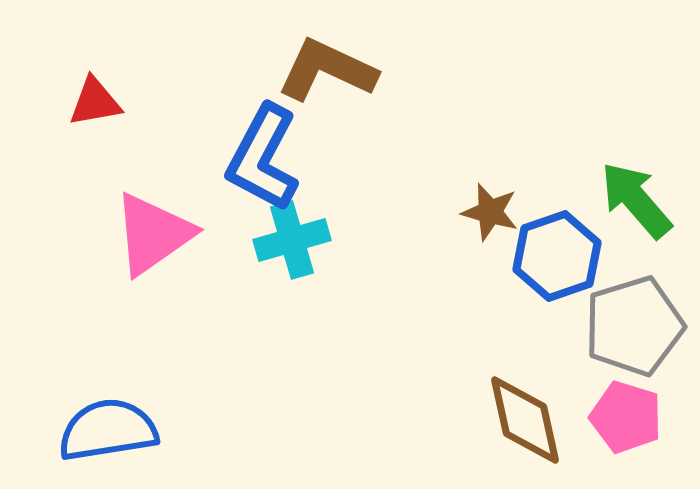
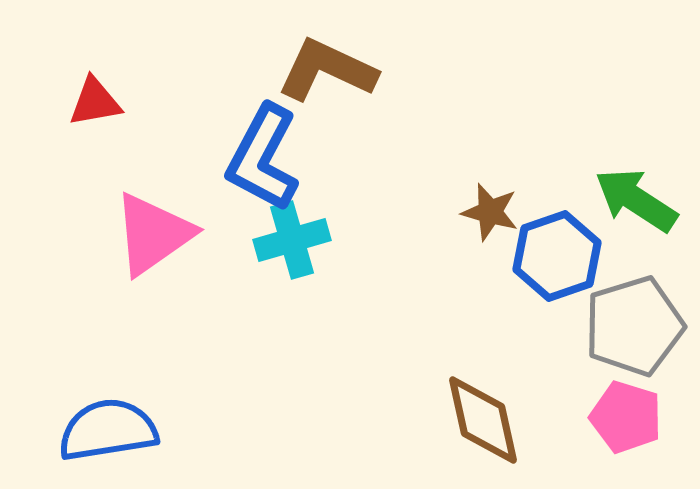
green arrow: rotated 16 degrees counterclockwise
brown diamond: moved 42 px left
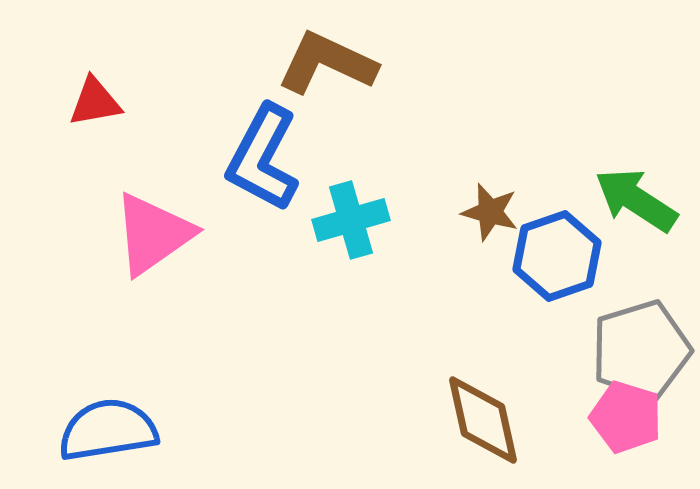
brown L-shape: moved 7 px up
cyan cross: moved 59 px right, 20 px up
gray pentagon: moved 7 px right, 24 px down
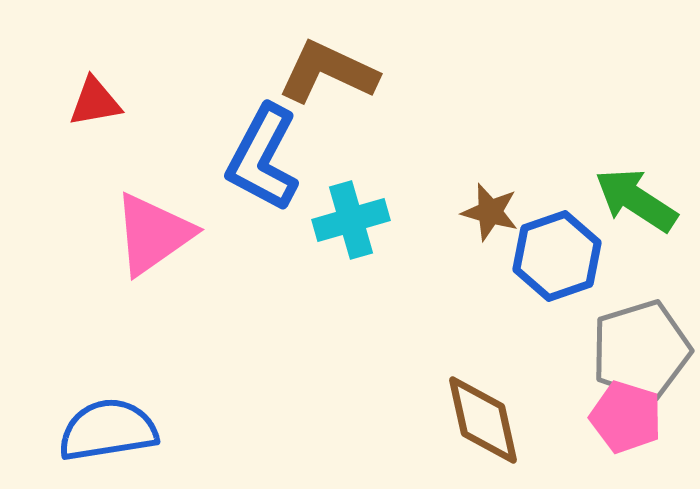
brown L-shape: moved 1 px right, 9 px down
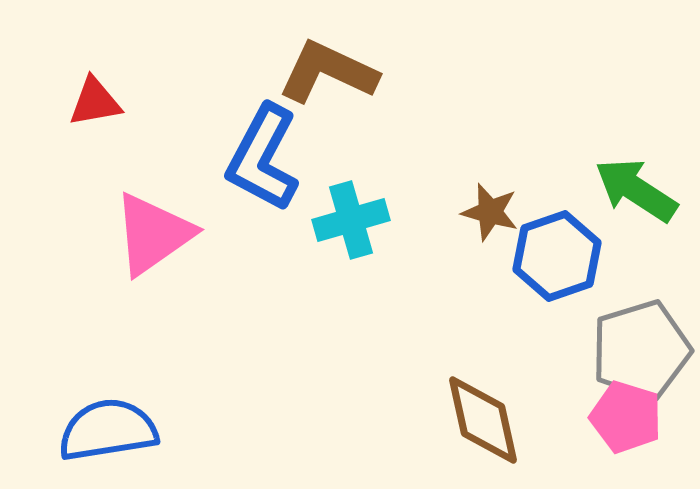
green arrow: moved 10 px up
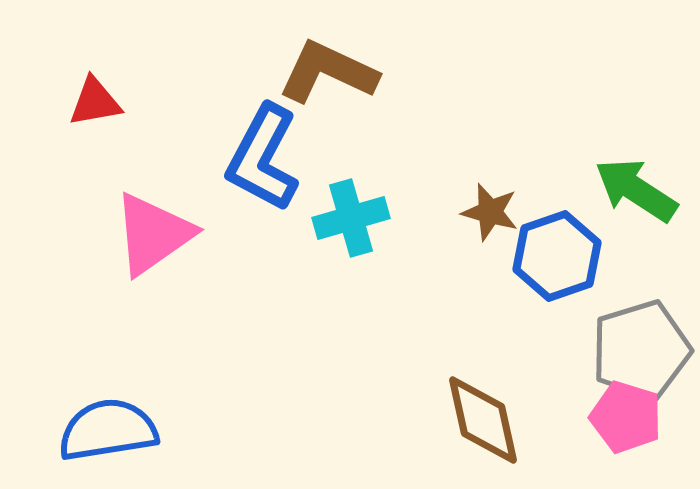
cyan cross: moved 2 px up
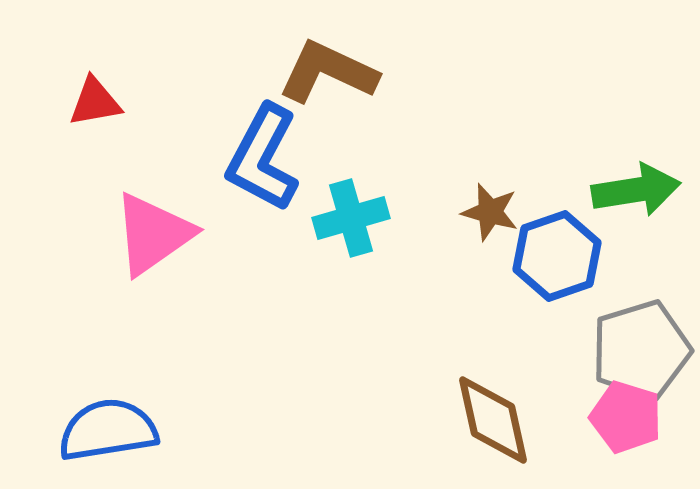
green arrow: rotated 138 degrees clockwise
brown diamond: moved 10 px right
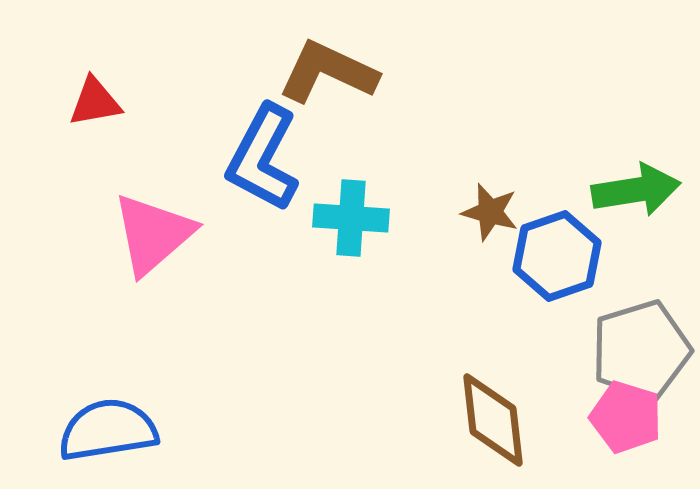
cyan cross: rotated 20 degrees clockwise
pink triangle: rotated 6 degrees counterclockwise
brown diamond: rotated 6 degrees clockwise
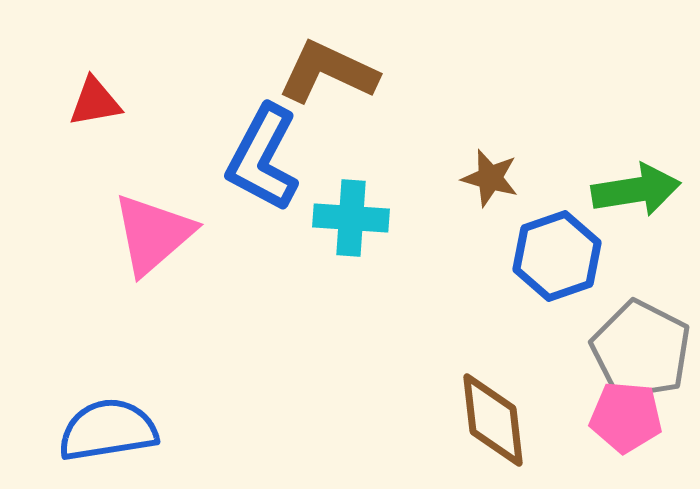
brown star: moved 34 px up
gray pentagon: rotated 28 degrees counterclockwise
pink pentagon: rotated 12 degrees counterclockwise
